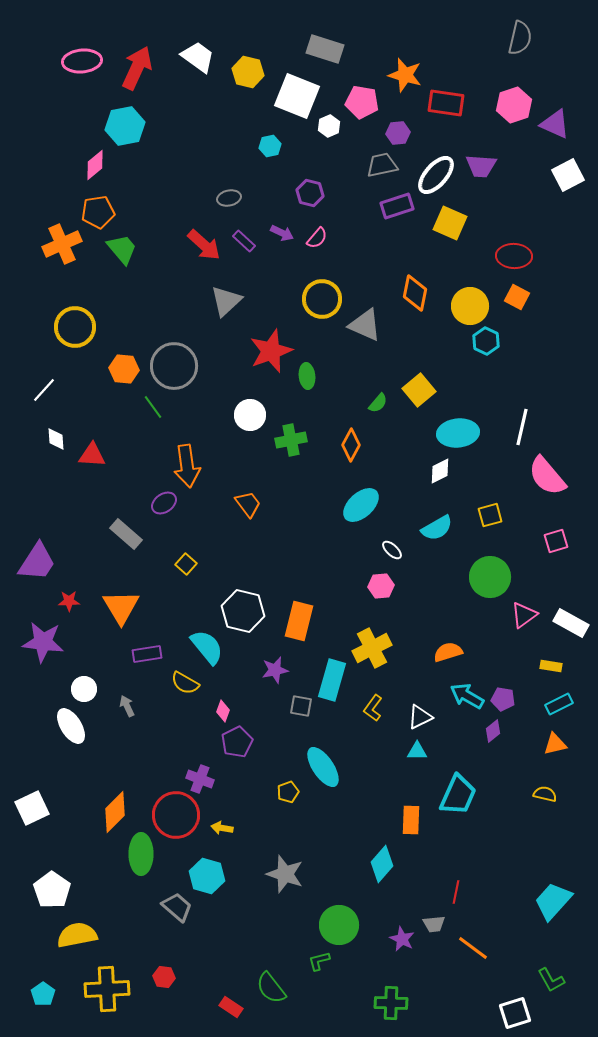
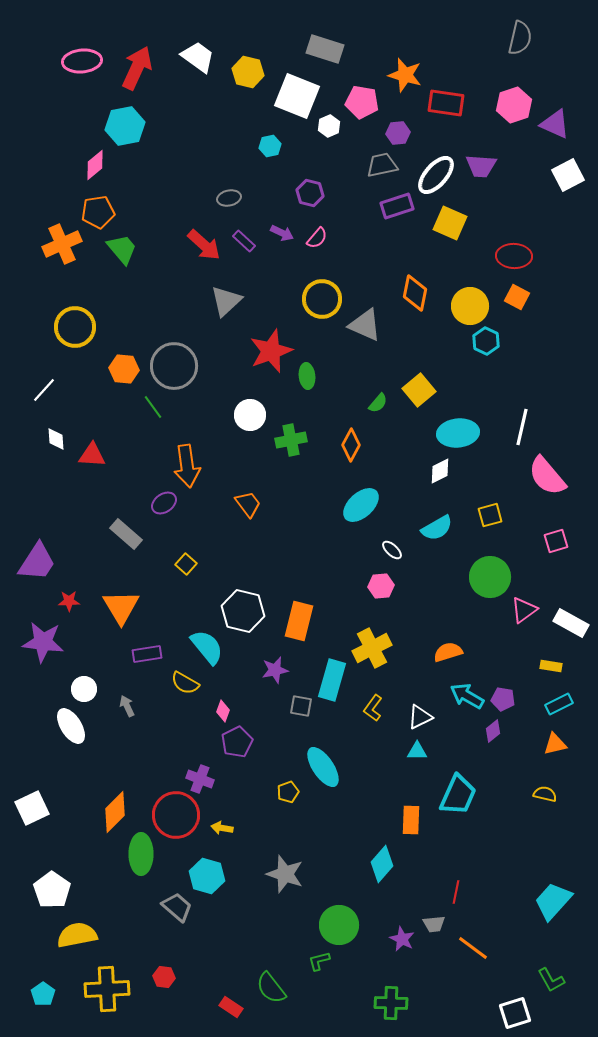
pink triangle at (524, 615): moved 5 px up
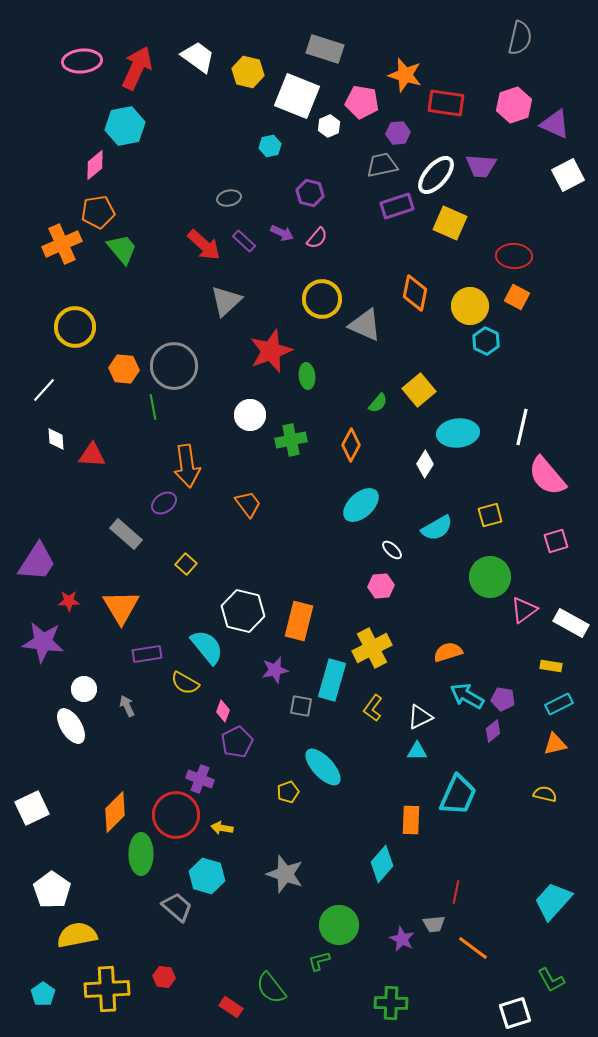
green line at (153, 407): rotated 25 degrees clockwise
white diamond at (440, 471): moved 15 px left, 7 px up; rotated 32 degrees counterclockwise
cyan ellipse at (323, 767): rotated 9 degrees counterclockwise
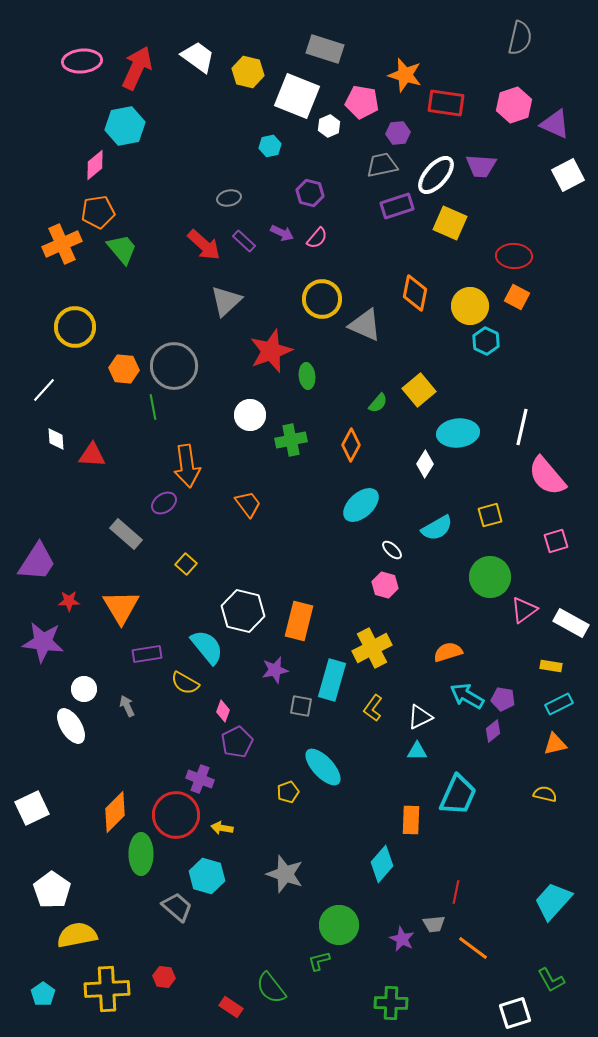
pink hexagon at (381, 586): moved 4 px right, 1 px up; rotated 20 degrees clockwise
